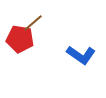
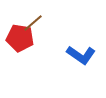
red pentagon: moved 1 px up
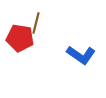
brown line: moved 3 px right; rotated 35 degrees counterclockwise
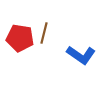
brown line: moved 8 px right, 10 px down
